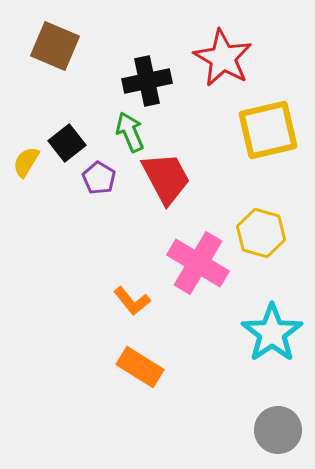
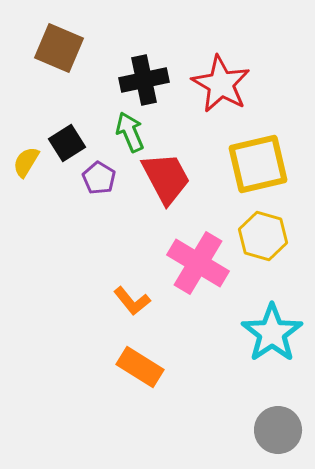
brown square: moved 4 px right, 2 px down
red star: moved 2 px left, 26 px down
black cross: moved 3 px left, 1 px up
yellow square: moved 10 px left, 34 px down
black square: rotated 6 degrees clockwise
yellow hexagon: moved 2 px right, 3 px down
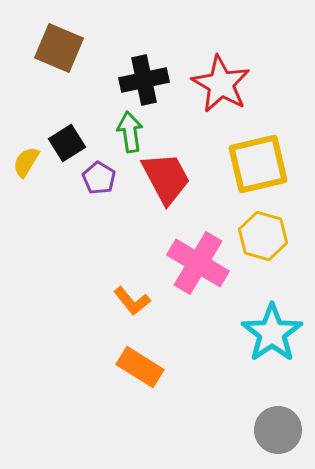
green arrow: rotated 15 degrees clockwise
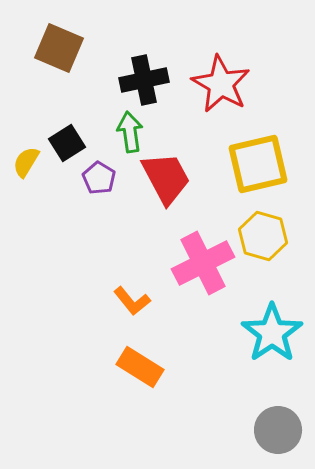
pink cross: moved 5 px right; rotated 32 degrees clockwise
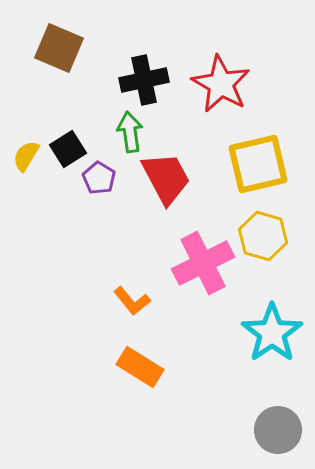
black square: moved 1 px right, 6 px down
yellow semicircle: moved 6 px up
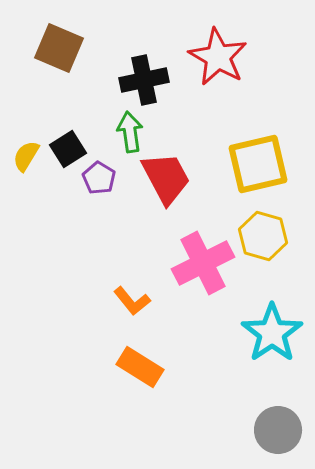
red star: moved 3 px left, 27 px up
